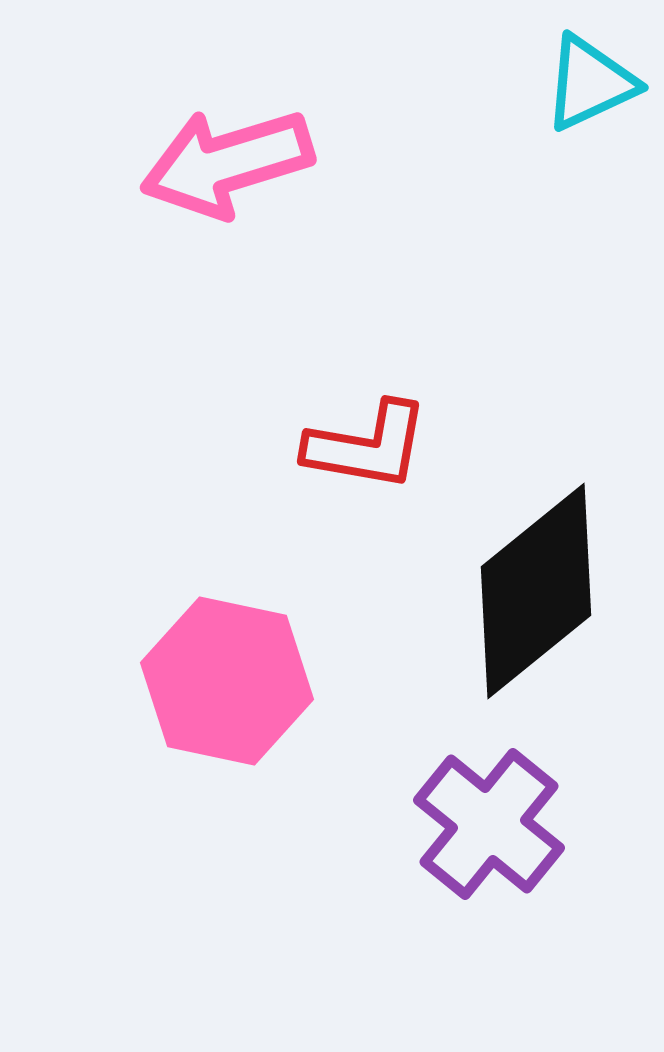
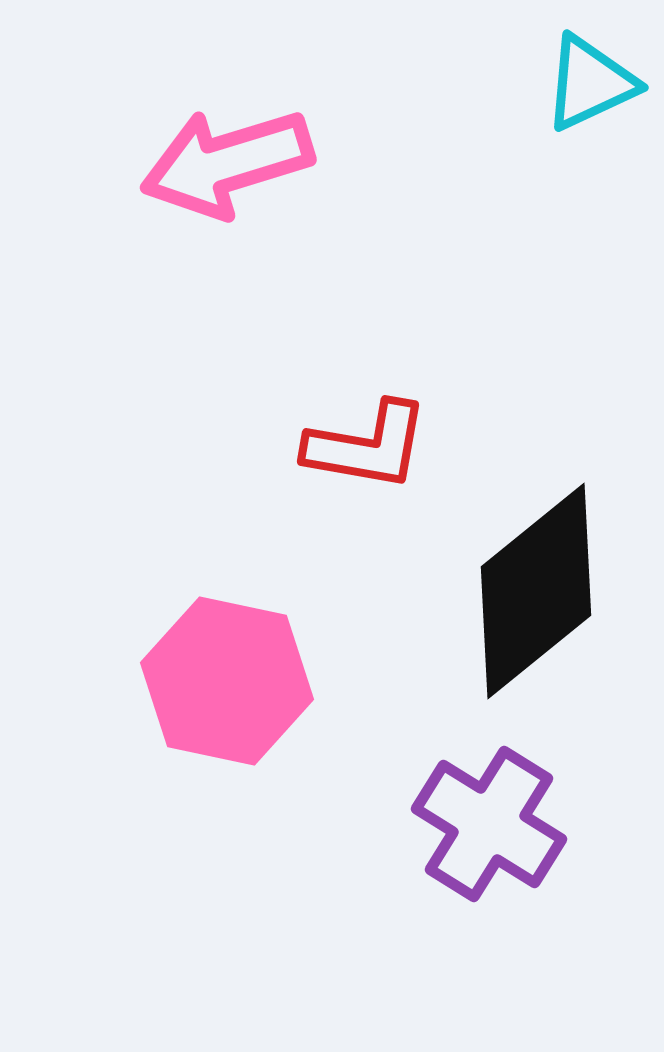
purple cross: rotated 7 degrees counterclockwise
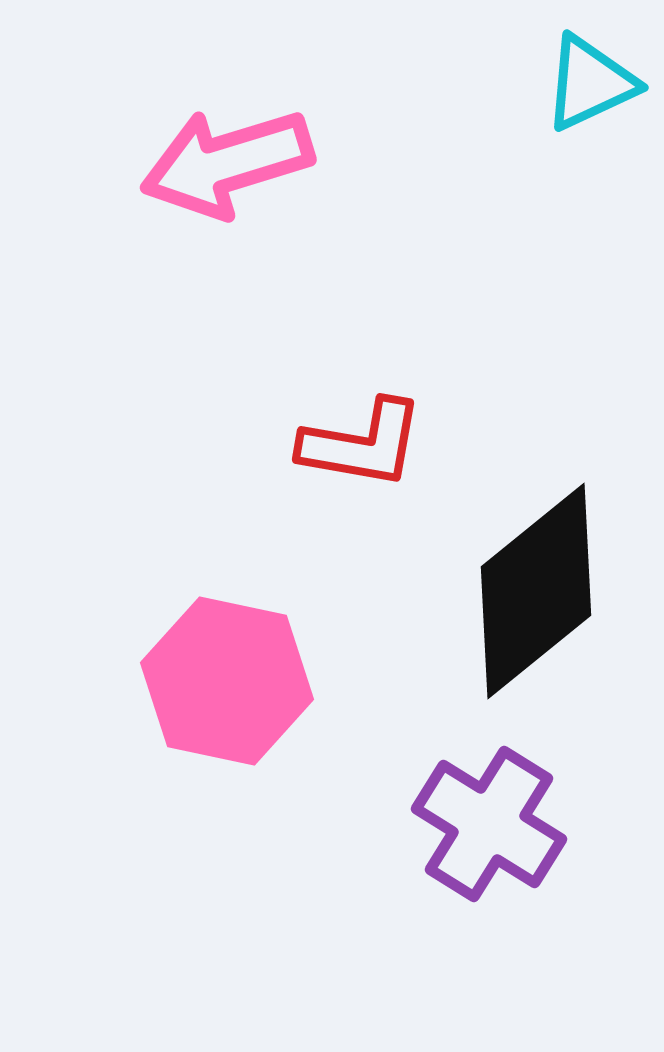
red L-shape: moved 5 px left, 2 px up
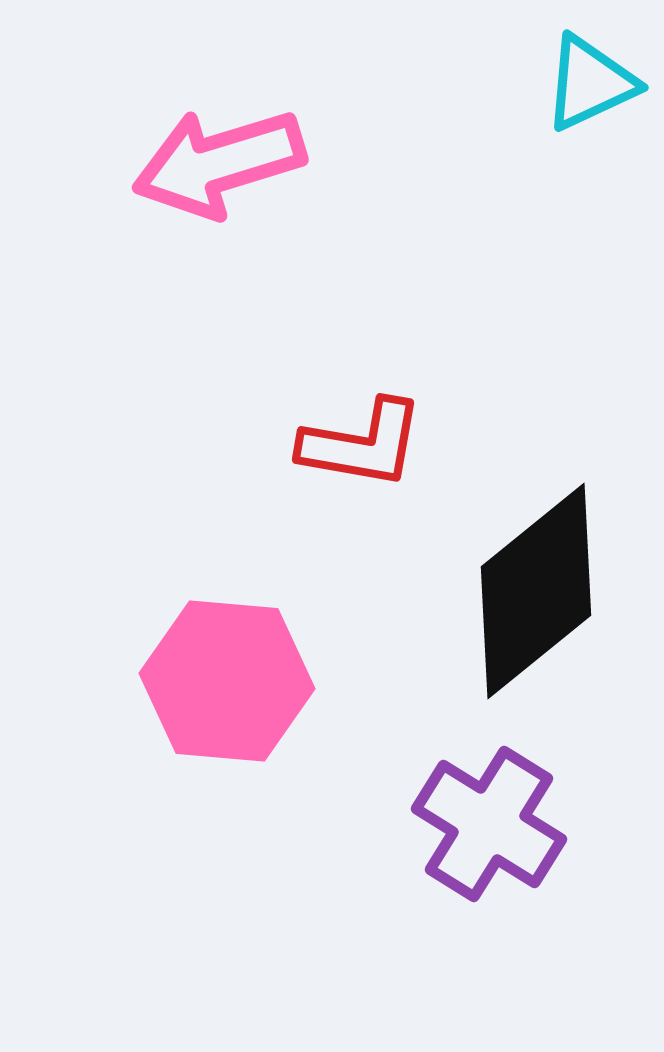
pink arrow: moved 8 px left
pink hexagon: rotated 7 degrees counterclockwise
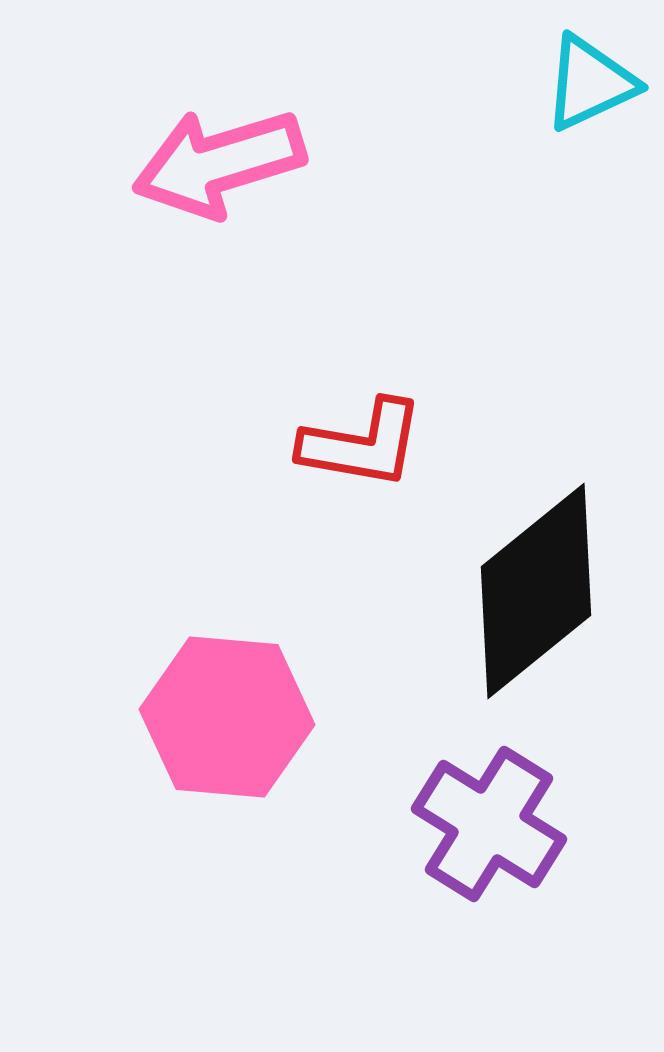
pink hexagon: moved 36 px down
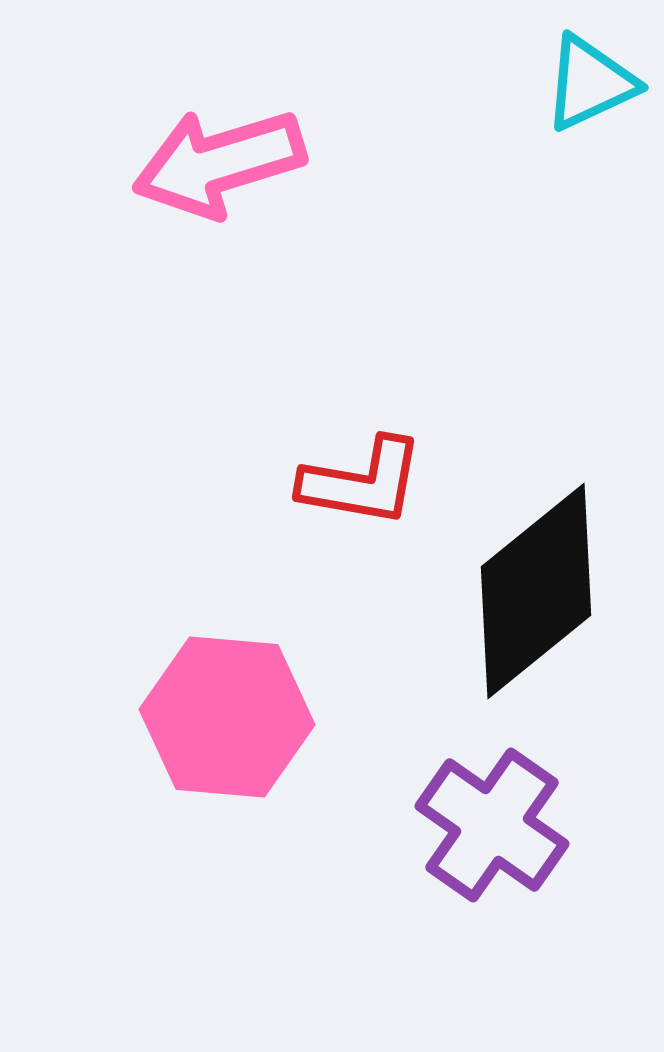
red L-shape: moved 38 px down
purple cross: moved 3 px right, 1 px down; rotated 3 degrees clockwise
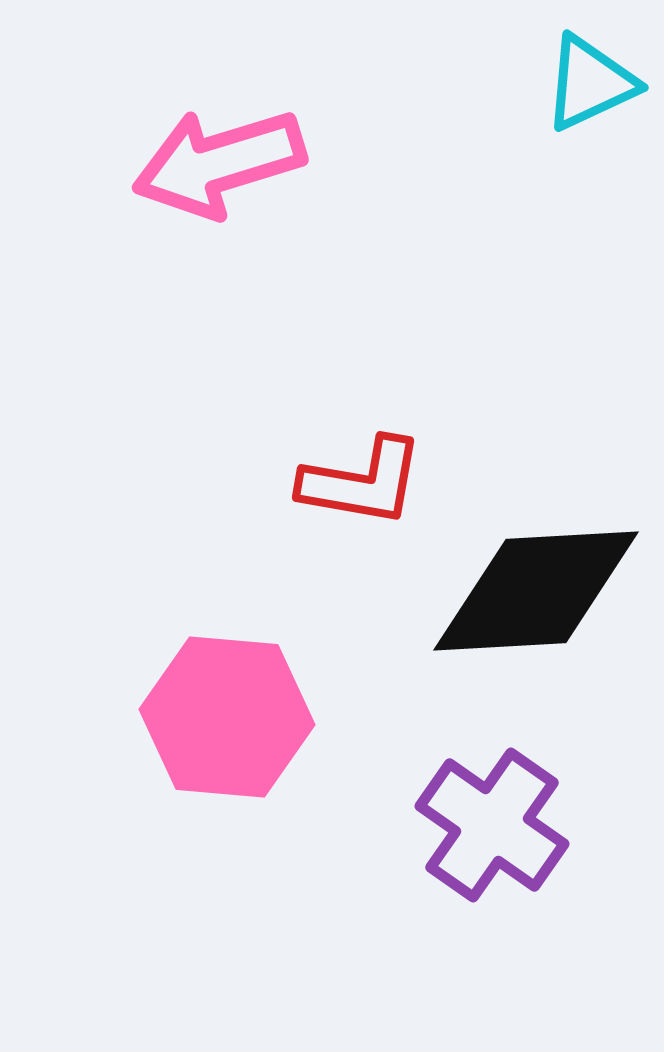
black diamond: rotated 36 degrees clockwise
